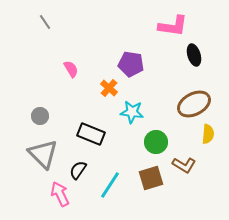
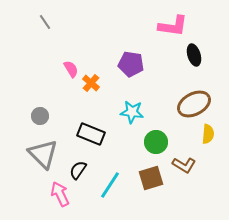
orange cross: moved 18 px left, 5 px up
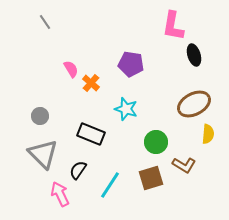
pink L-shape: rotated 92 degrees clockwise
cyan star: moved 6 px left, 3 px up; rotated 10 degrees clockwise
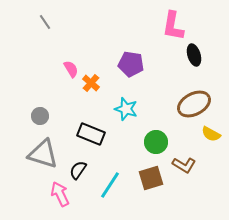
yellow semicircle: moved 3 px right; rotated 114 degrees clockwise
gray triangle: rotated 28 degrees counterclockwise
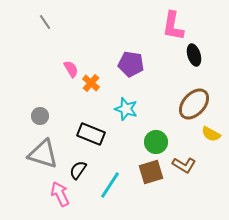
brown ellipse: rotated 20 degrees counterclockwise
brown square: moved 6 px up
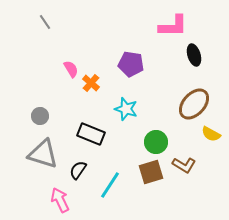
pink L-shape: rotated 100 degrees counterclockwise
pink arrow: moved 6 px down
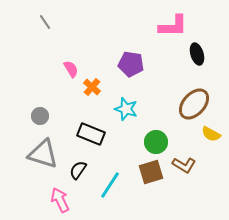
black ellipse: moved 3 px right, 1 px up
orange cross: moved 1 px right, 4 px down
